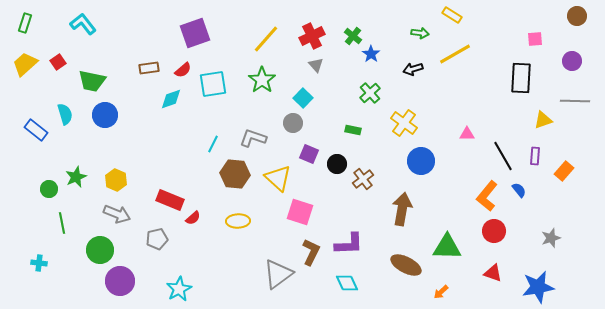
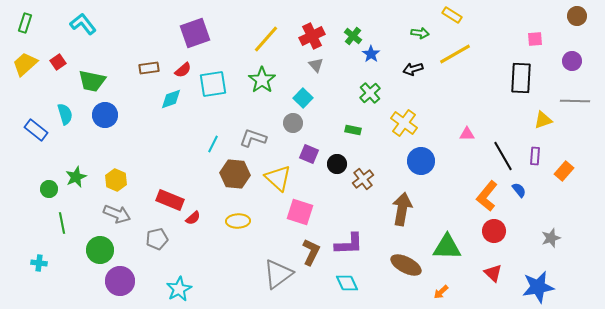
red triangle at (493, 273): rotated 24 degrees clockwise
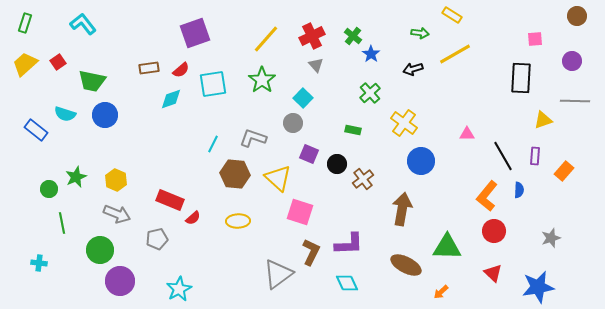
red semicircle at (183, 70): moved 2 px left
cyan semicircle at (65, 114): rotated 125 degrees clockwise
blue semicircle at (519, 190): rotated 42 degrees clockwise
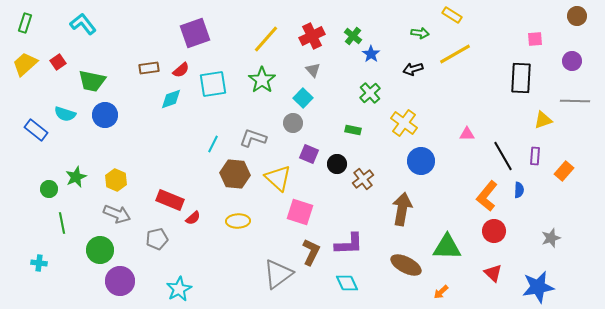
gray triangle at (316, 65): moved 3 px left, 5 px down
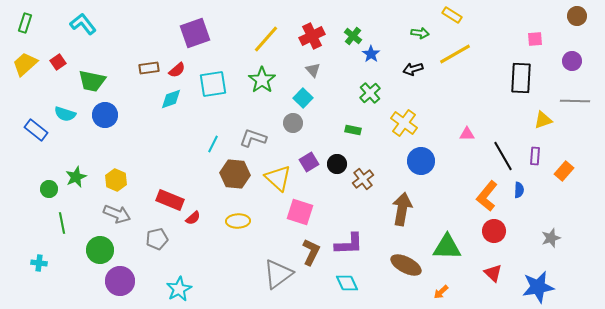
red semicircle at (181, 70): moved 4 px left
purple square at (309, 154): moved 8 px down; rotated 36 degrees clockwise
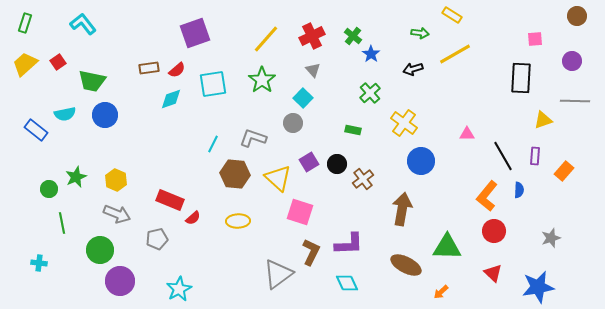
cyan semicircle at (65, 114): rotated 30 degrees counterclockwise
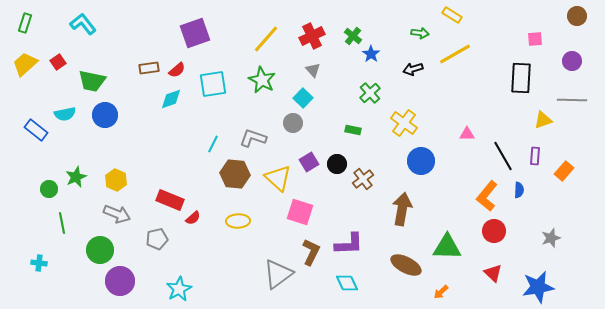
green star at (262, 80): rotated 8 degrees counterclockwise
gray line at (575, 101): moved 3 px left, 1 px up
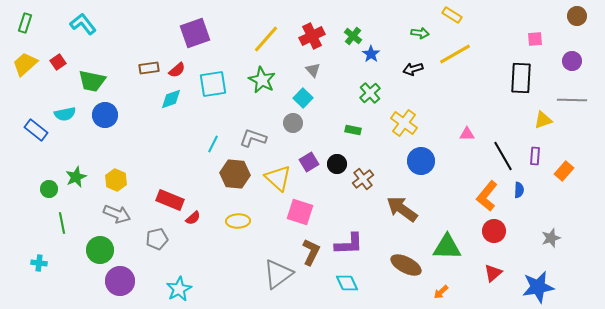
brown arrow at (402, 209): rotated 64 degrees counterclockwise
red triangle at (493, 273): rotated 36 degrees clockwise
